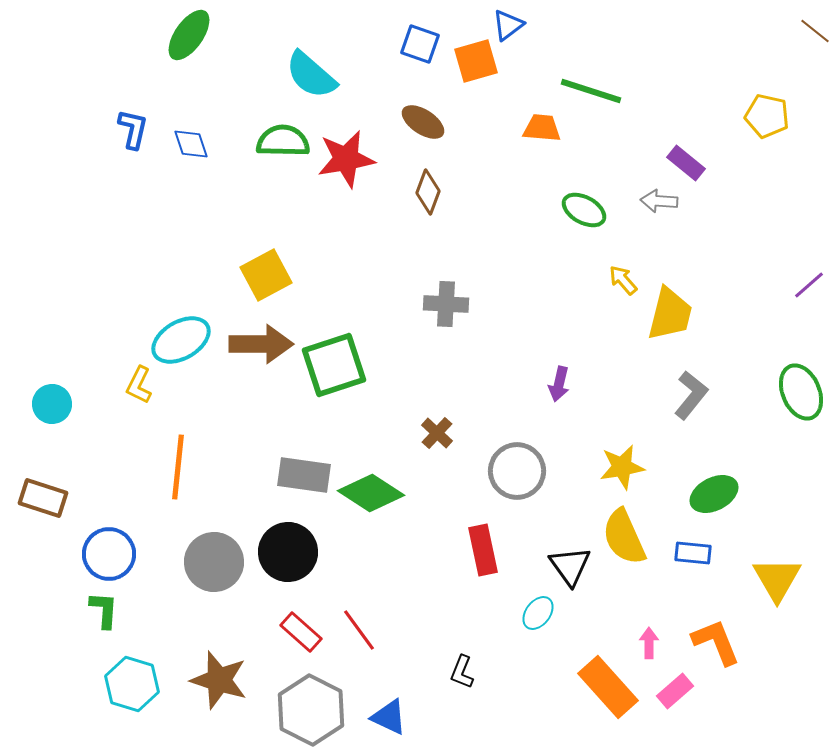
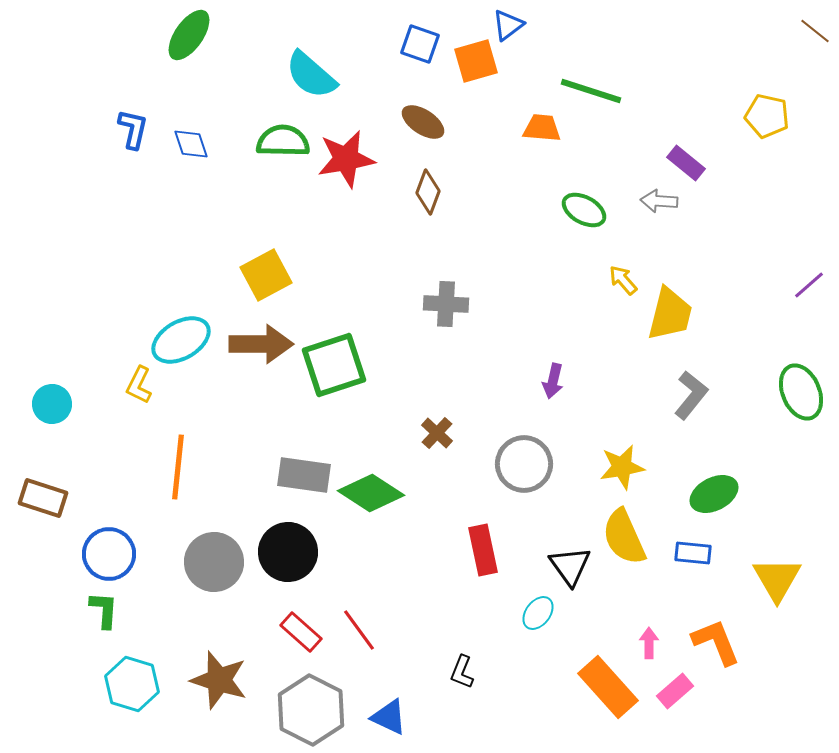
purple arrow at (559, 384): moved 6 px left, 3 px up
gray circle at (517, 471): moved 7 px right, 7 px up
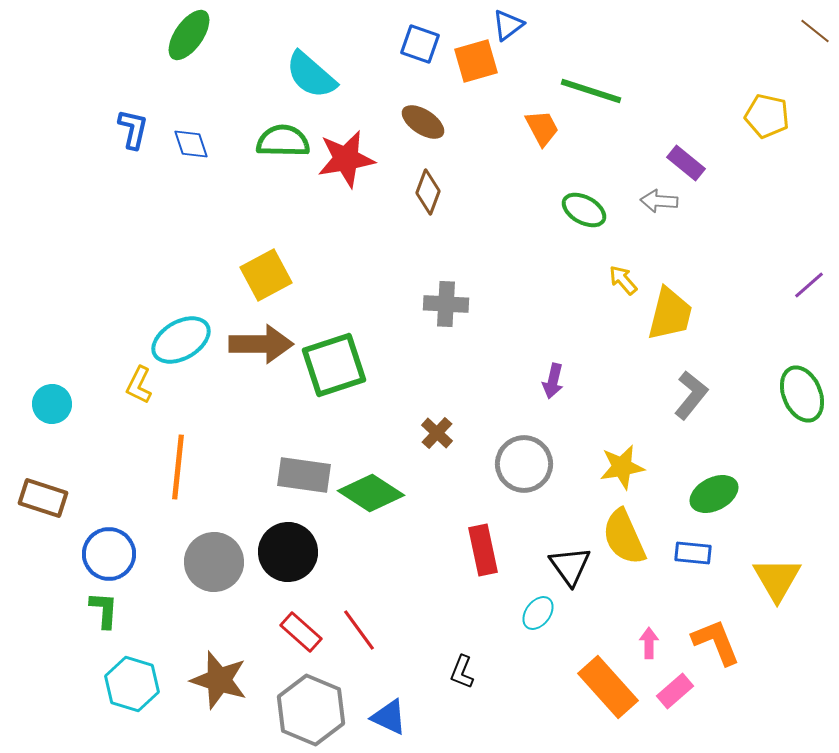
orange trapezoid at (542, 128): rotated 57 degrees clockwise
green ellipse at (801, 392): moved 1 px right, 2 px down
gray hexagon at (311, 710): rotated 4 degrees counterclockwise
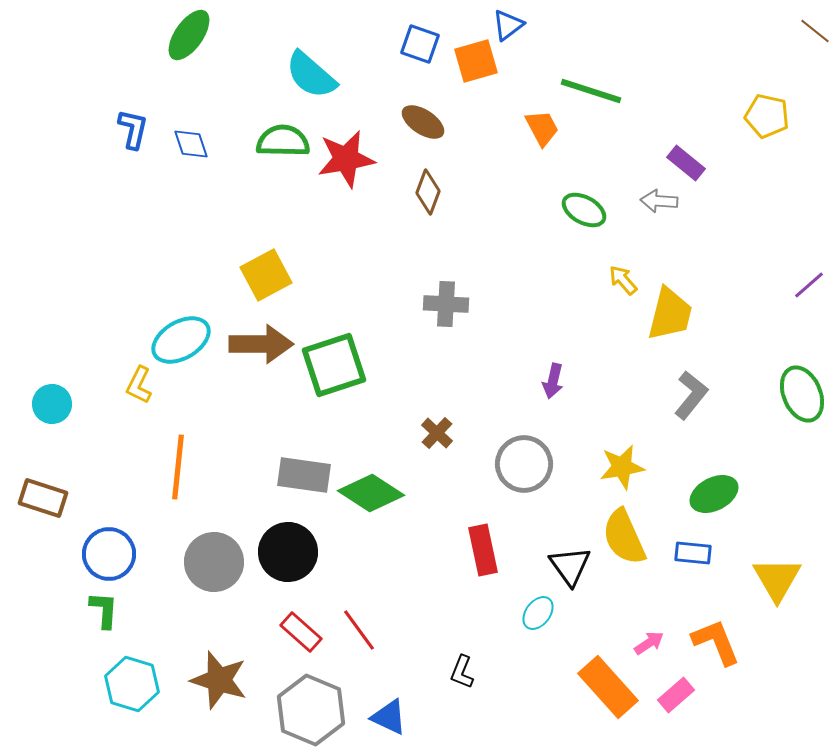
pink arrow at (649, 643): rotated 56 degrees clockwise
pink rectangle at (675, 691): moved 1 px right, 4 px down
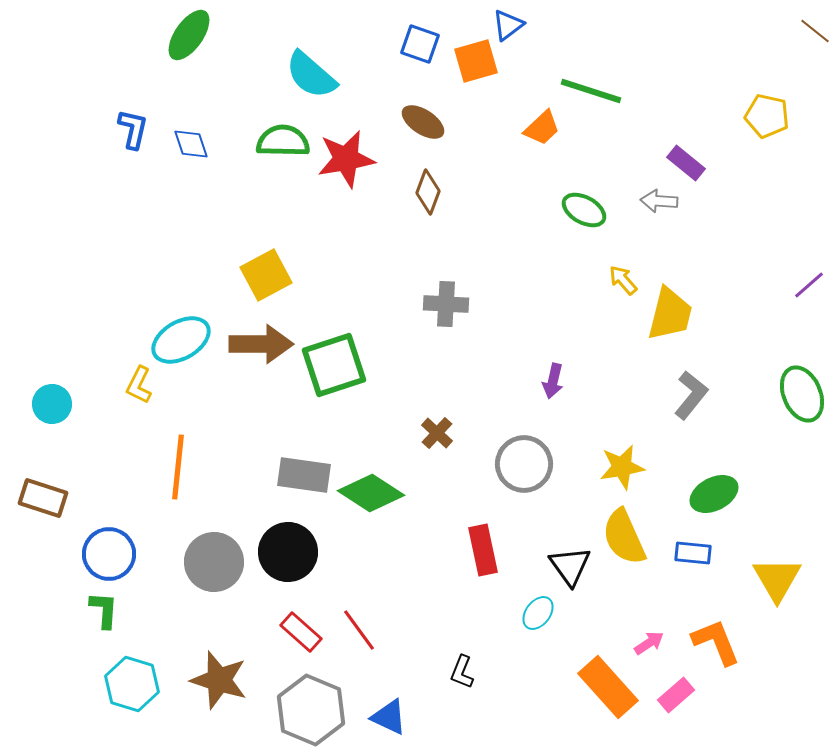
orange trapezoid at (542, 128): rotated 75 degrees clockwise
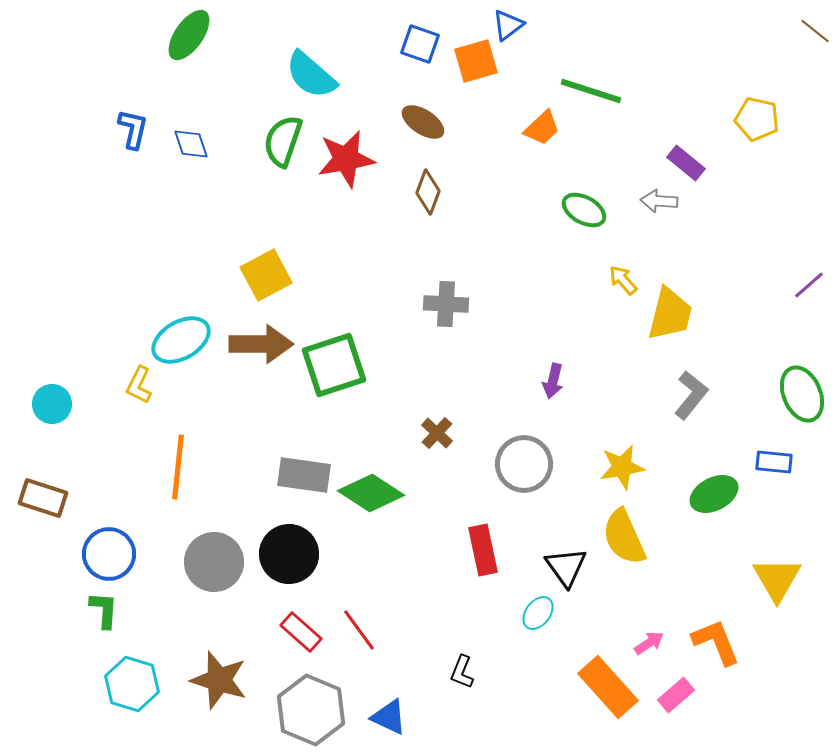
yellow pentagon at (767, 116): moved 10 px left, 3 px down
green semicircle at (283, 141): rotated 72 degrees counterclockwise
black circle at (288, 552): moved 1 px right, 2 px down
blue rectangle at (693, 553): moved 81 px right, 91 px up
black triangle at (570, 566): moved 4 px left, 1 px down
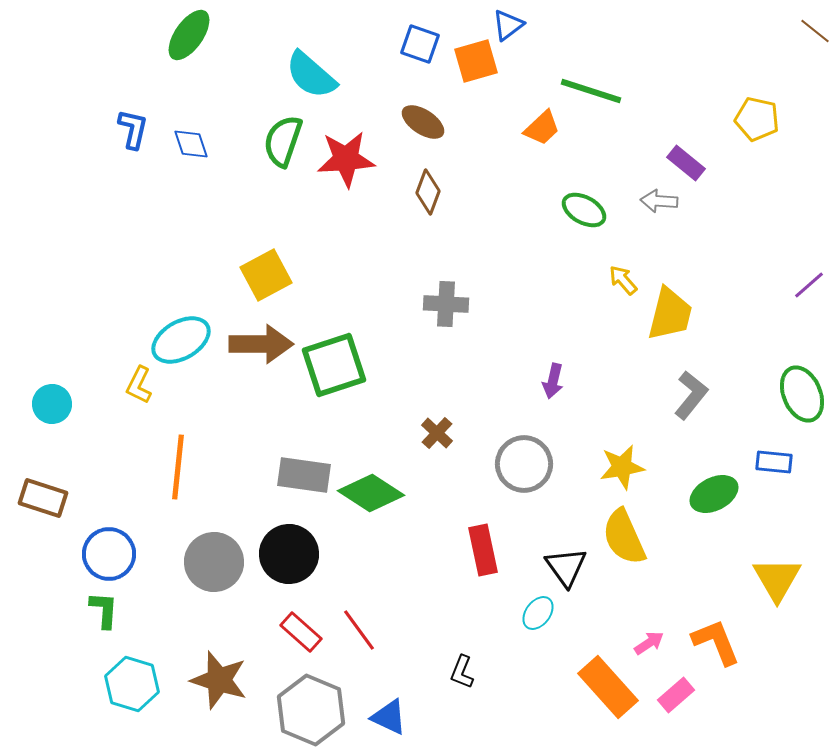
red star at (346, 159): rotated 6 degrees clockwise
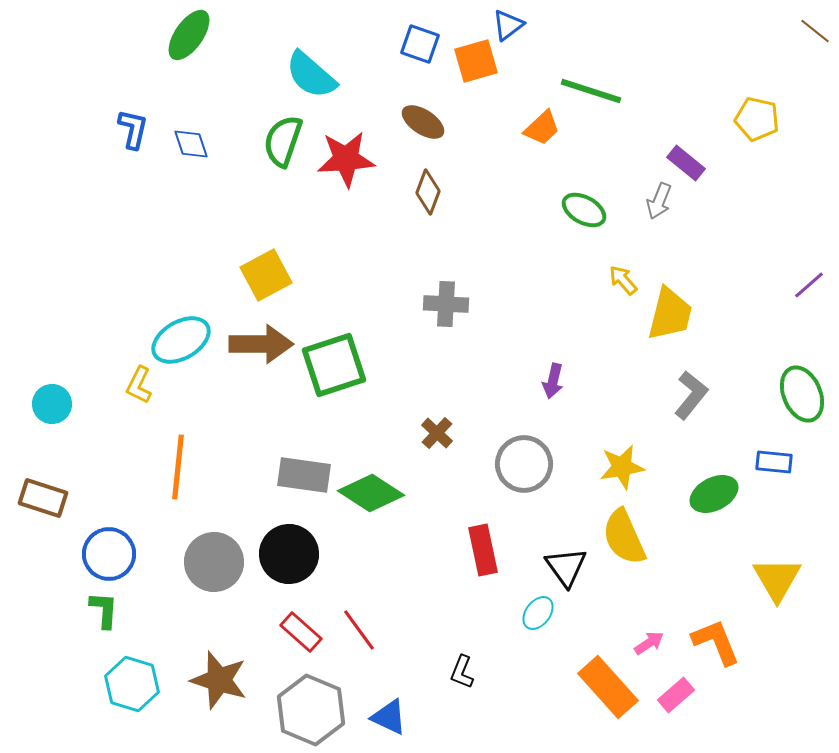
gray arrow at (659, 201): rotated 72 degrees counterclockwise
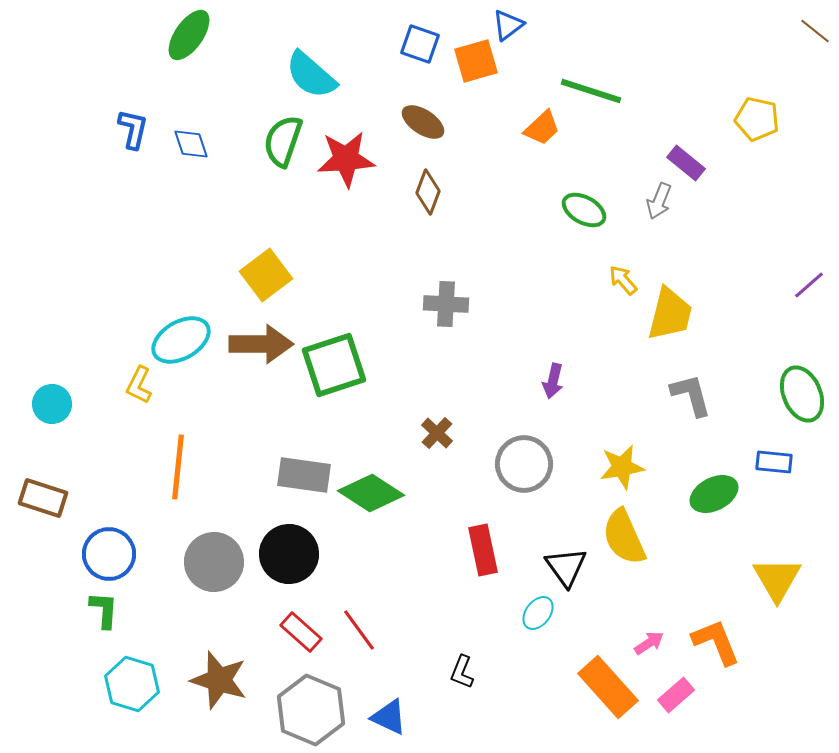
yellow square at (266, 275): rotated 9 degrees counterclockwise
gray L-shape at (691, 395): rotated 54 degrees counterclockwise
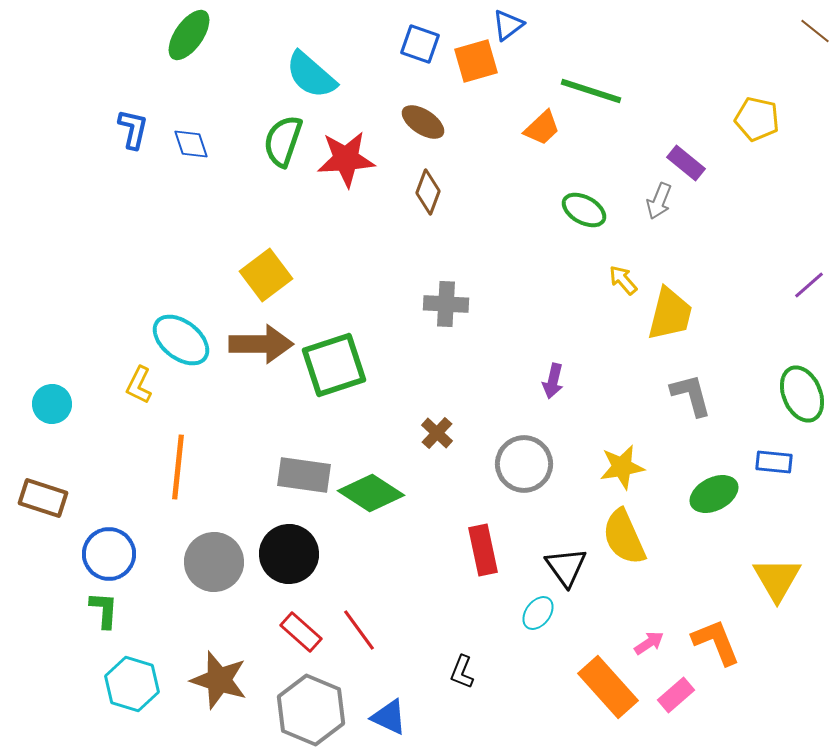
cyan ellipse at (181, 340): rotated 68 degrees clockwise
